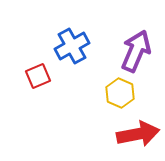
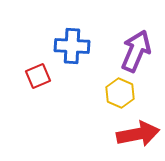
blue cross: rotated 32 degrees clockwise
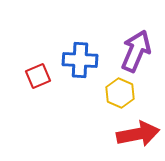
blue cross: moved 8 px right, 14 px down
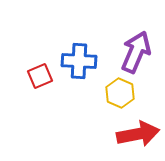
purple arrow: moved 1 px down
blue cross: moved 1 px left, 1 px down
red square: moved 2 px right
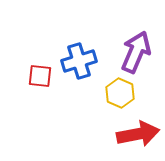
blue cross: rotated 20 degrees counterclockwise
red square: rotated 30 degrees clockwise
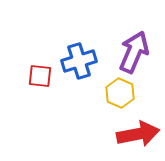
purple arrow: moved 2 px left
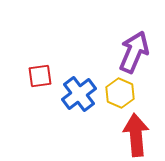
blue cross: moved 33 px down; rotated 20 degrees counterclockwise
red square: rotated 15 degrees counterclockwise
red arrow: moved 2 px left, 1 px down; rotated 84 degrees counterclockwise
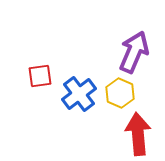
red arrow: moved 2 px right, 1 px up
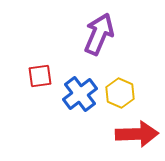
purple arrow: moved 35 px left, 18 px up
blue cross: moved 1 px right
red arrow: moved 1 px left; rotated 93 degrees clockwise
